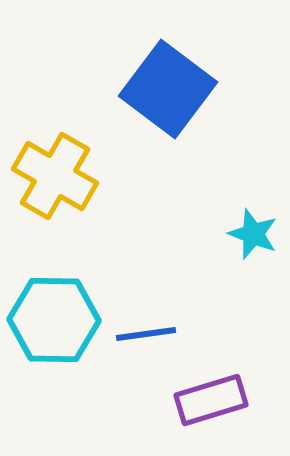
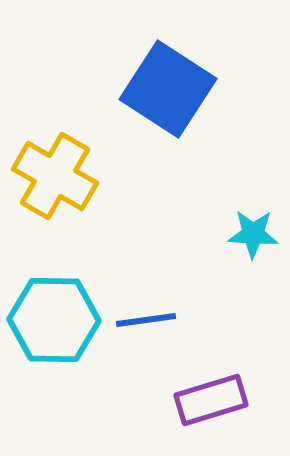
blue square: rotated 4 degrees counterclockwise
cyan star: rotated 18 degrees counterclockwise
blue line: moved 14 px up
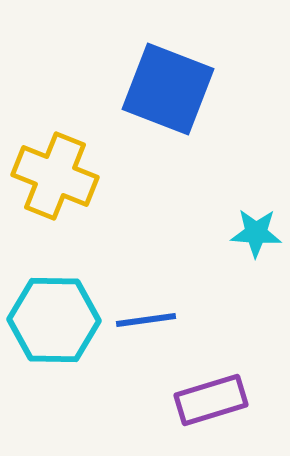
blue square: rotated 12 degrees counterclockwise
yellow cross: rotated 8 degrees counterclockwise
cyan star: moved 3 px right, 1 px up
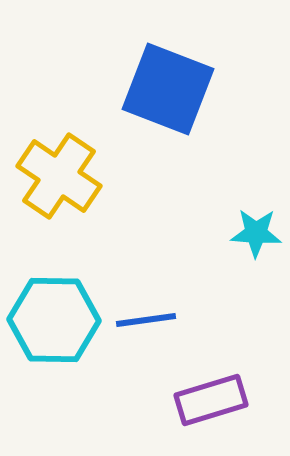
yellow cross: moved 4 px right; rotated 12 degrees clockwise
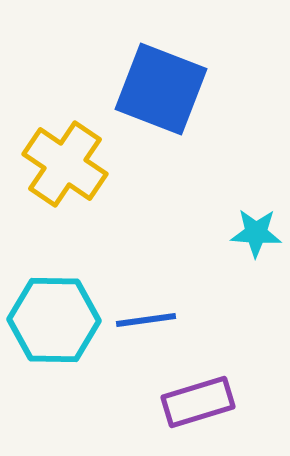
blue square: moved 7 px left
yellow cross: moved 6 px right, 12 px up
purple rectangle: moved 13 px left, 2 px down
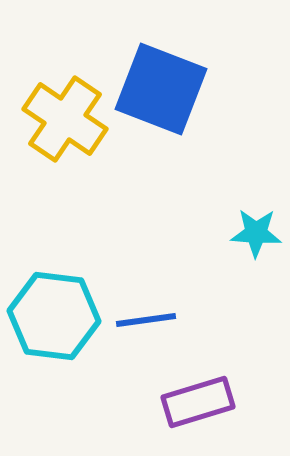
yellow cross: moved 45 px up
cyan hexagon: moved 4 px up; rotated 6 degrees clockwise
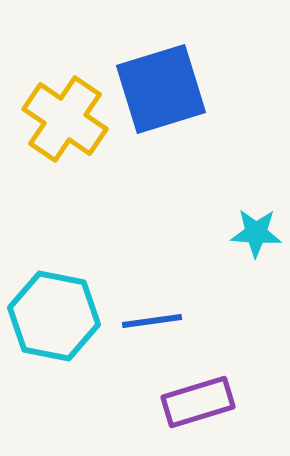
blue square: rotated 38 degrees counterclockwise
cyan hexagon: rotated 4 degrees clockwise
blue line: moved 6 px right, 1 px down
